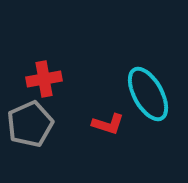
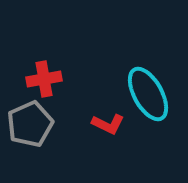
red L-shape: rotated 8 degrees clockwise
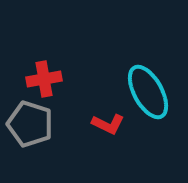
cyan ellipse: moved 2 px up
gray pentagon: rotated 30 degrees counterclockwise
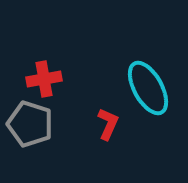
cyan ellipse: moved 4 px up
red L-shape: rotated 92 degrees counterclockwise
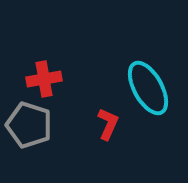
gray pentagon: moved 1 px left, 1 px down
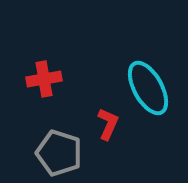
gray pentagon: moved 30 px right, 28 px down
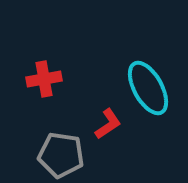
red L-shape: rotated 32 degrees clockwise
gray pentagon: moved 2 px right, 2 px down; rotated 9 degrees counterclockwise
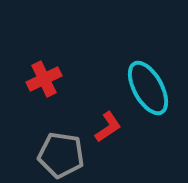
red cross: rotated 16 degrees counterclockwise
red L-shape: moved 3 px down
